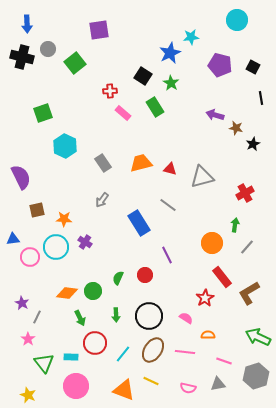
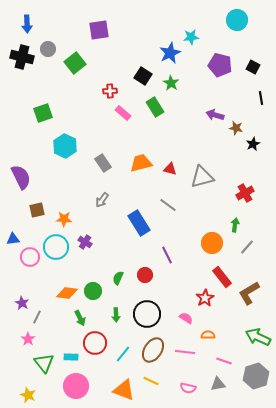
black circle at (149, 316): moved 2 px left, 2 px up
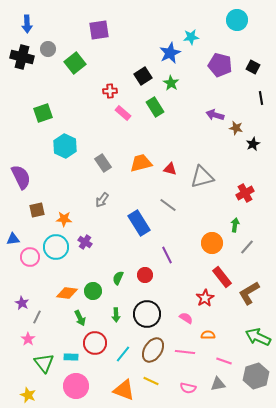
black square at (143, 76): rotated 24 degrees clockwise
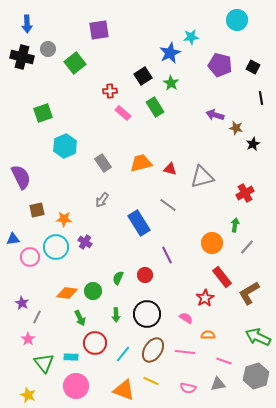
cyan hexagon at (65, 146): rotated 10 degrees clockwise
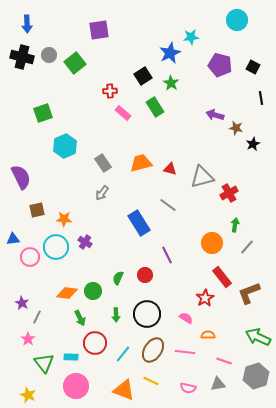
gray circle at (48, 49): moved 1 px right, 6 px down
red cross at (245, 193): moved 16 px left
gray arrow at (102, 200): moved 7 px up
brown L-shape at (249, 293): rotated 10 degrees clockwise
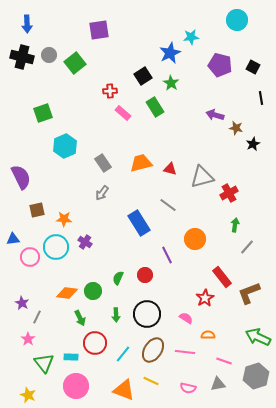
orange circle at (212, 243): moved 17 px left, 4 px up
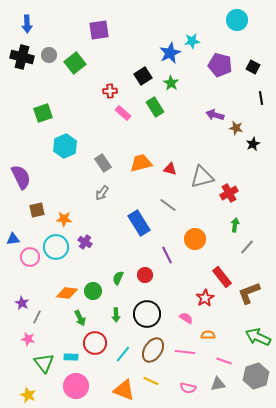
cyan star at (191, 37): moved 1 px right, 4 px down
pink star at (28, 339): rotated 24 degrees counterclockwise
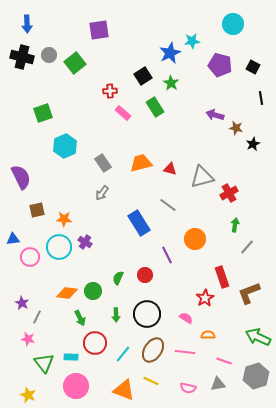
cyan circle at (237, 20): moved 4 px left, 4 px down
cyan circle at (56, 247): moved 3 px right
red rectangle at (222, 277): rotated 20 degrees clockwise
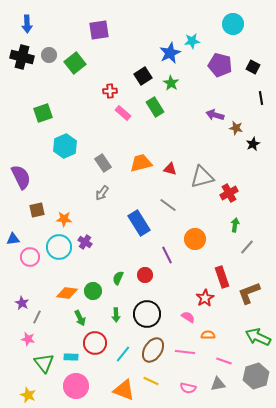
pink semicircle at (186, 318): moved 2 px right, 1 px up
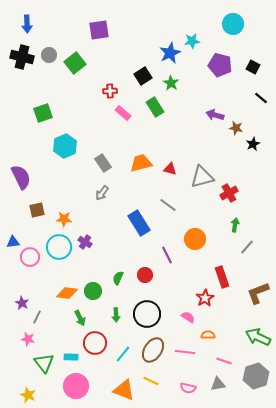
black line at (261, 98): rotated 40 degrees counterclockwise
blue triangle at (13, 239): moved 3 px down
brown L-shape at (249, 293): moved 9 px right
